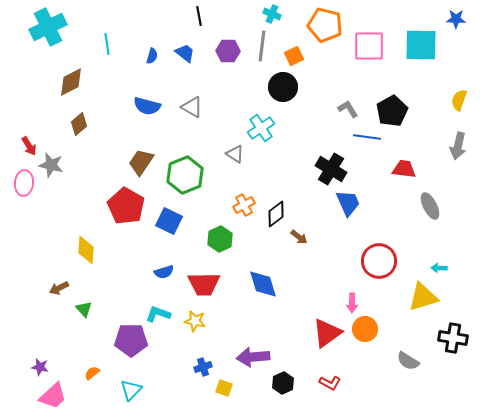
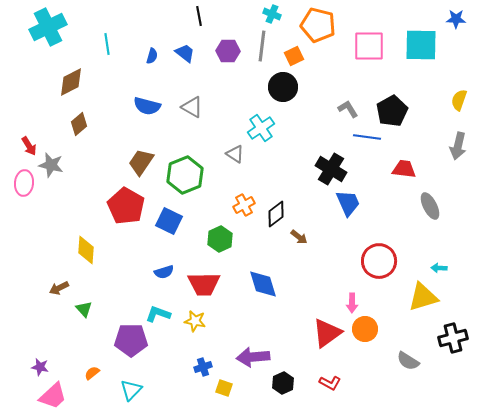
orange pentagon at (325, 25): moved 7 px left
black cross at (453, 338): rotated 24 degrees counterclockwise
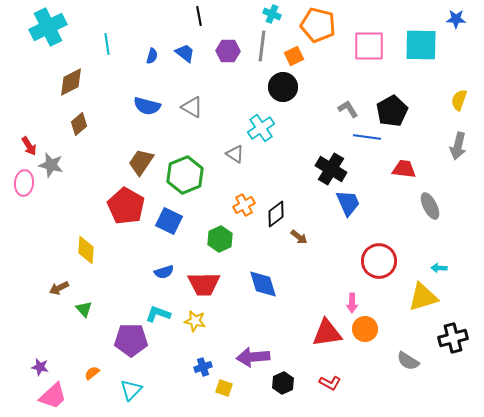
red triangle at (327, 333): rotated 28 degrees clockwise
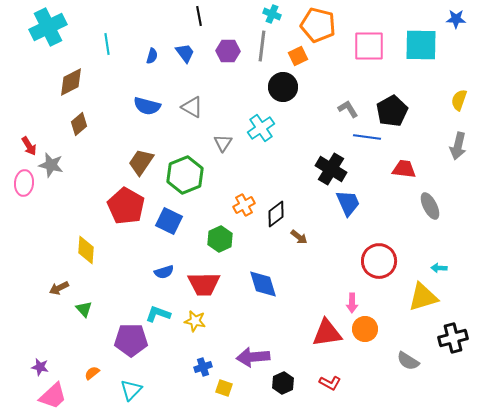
blue trapezoid at (185, 53): rotated 15 degrees clockwise
orange square at (294, 56): moved 4 px right
gray triangle at (235, 154): moved 12 px left, 11 px up; rotated 30 degrees clockwise
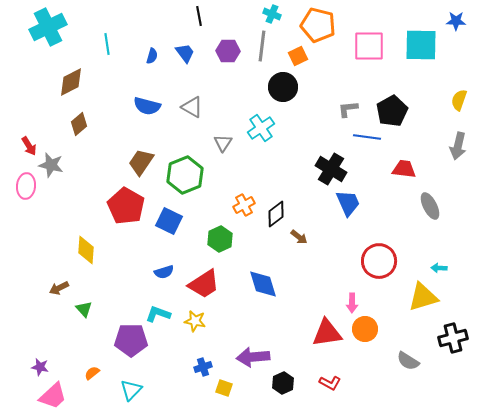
blue star at (456, 19): moved 2 px down
gray L-shape at (348, 109): rotated 65 degrees counterclockwise
pink ellipse at (24, 183): moved 2 px right, 3 px down
red trapezoid at (204, 284): rotated 32 degrees counterclockwise
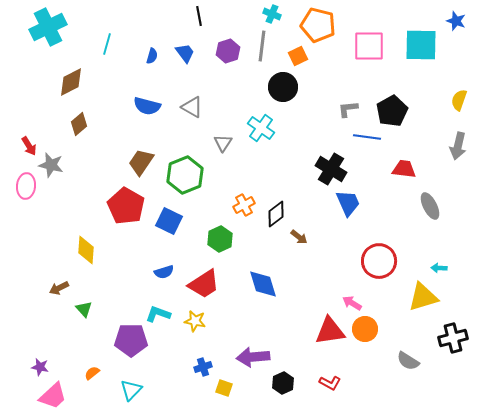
blue star at (456, 21): rotated 18 degrees clockwise
cyan line at (107, 44): rotated 25 degrees clockwise
purple hexagon at (228, 51): rotated 20 degrees counterclockwise
cyan cross at (261, 128): rotated 20 degrees counterclockwise
pink arrow at (352, 303): rotated 120 degrees clockwise
red triangle at (327, 333): moved 3 px right, 2 px up
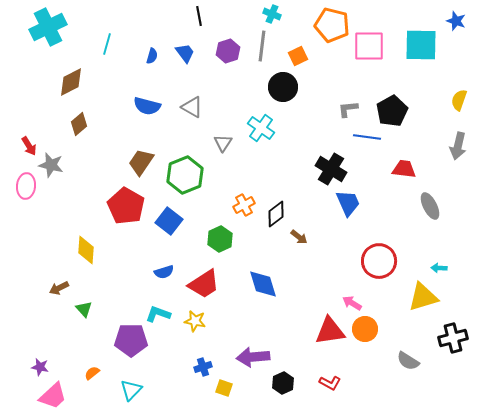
orange pentagon at (318, 25): moved 14 px right
blue square at (169, 221): rotated 12 degrees clockwise
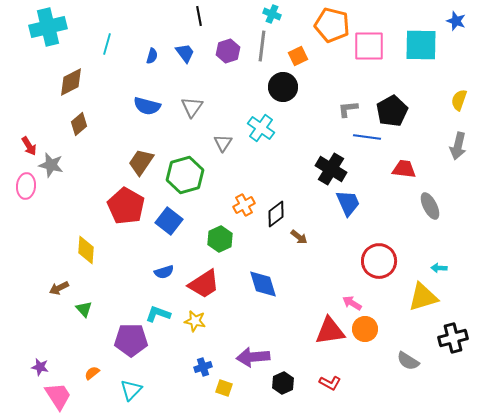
cyan cross at (48, 27): rotated 12 degrees clockwise
gray triangle at (192, 107): rotated 35 degrees clockwise
green hexagon at (185, 175): rotated 6 degrees clockwise
pink trapezoid at (53, 396): moved 5 px right; rotated 80 degrees counterclockwise
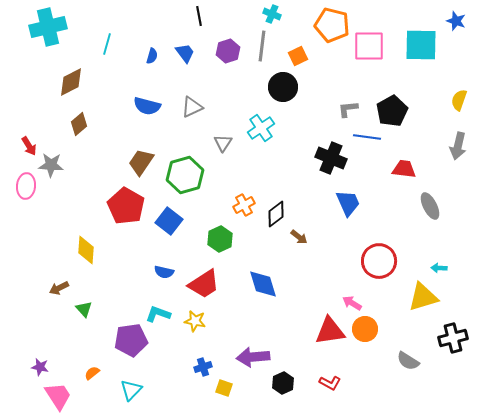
gray triangle at (192, 107): rotated 30 degrees clockwise
cyan cross at (261, 128): rotated 20 degrees clockwise
gray star at (51, 165): rotated 10 degrees counterclockwise
black cross at (331, 169): moved 11 px up; rotated 8 degrees counterclockwise
blue semicircle at (164, 272): rotated 30 degrees clockwise
purple pentagon at (131, 340): rotated 8 degrees counterclockwise
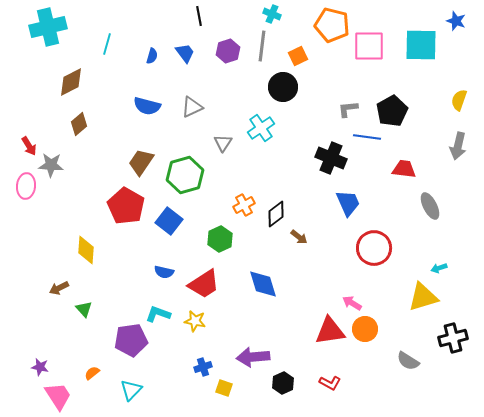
red circle at (379, 261): moved 5 px left, 13 px up
cyan arrow at (439, 268): rotated 21 degrees counterclockwise
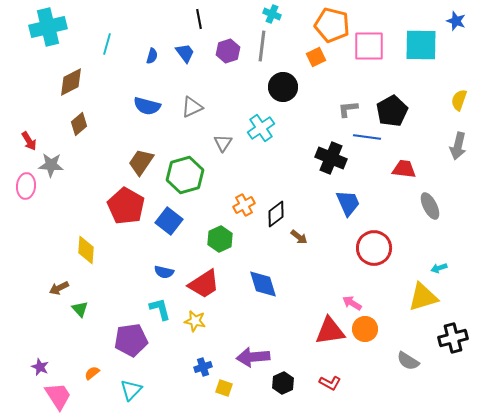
black line at (199, 16): moved 3 px down
orange square at (298, 56): moved 18 px right, 1 px down
red arrow at (29, 146): moved 5 px up
green triangle at (84, 309): moved 4 px left
cyan L-shape at (158, 314): moved 2 px right, 5 px up; rotated 55 degrees clockwise
purple star at (40, 367): rotated 12 degrees clockwise
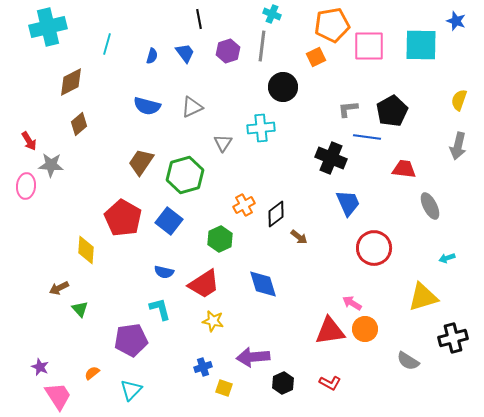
orange pentagon at (332, 25): rotated 24 degrees counterclockwise
cyan cross at (261, 128): rotated 28 degrees clockwise
red pentagon at (126, 206): moved 3 px left, 12 px down
cyan arrow at (439, 268): moved 8 px right, 10 px up
yellow star at (195, 321): moved 18 px right
